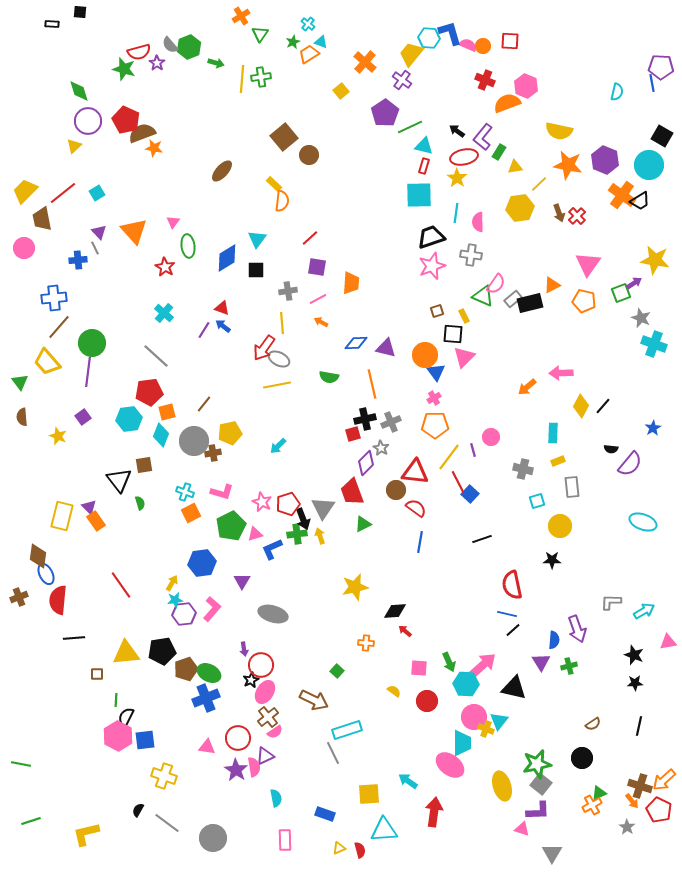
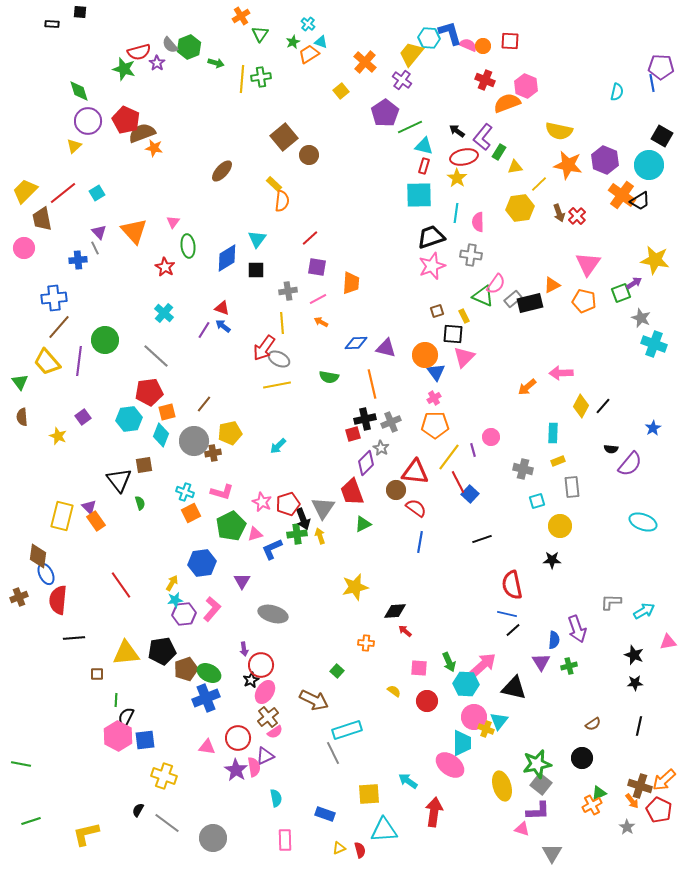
green circle at (92, 343): moved 13 px right, 3 px up
purple line at (88, 372): moved 9 px left, 11 px up
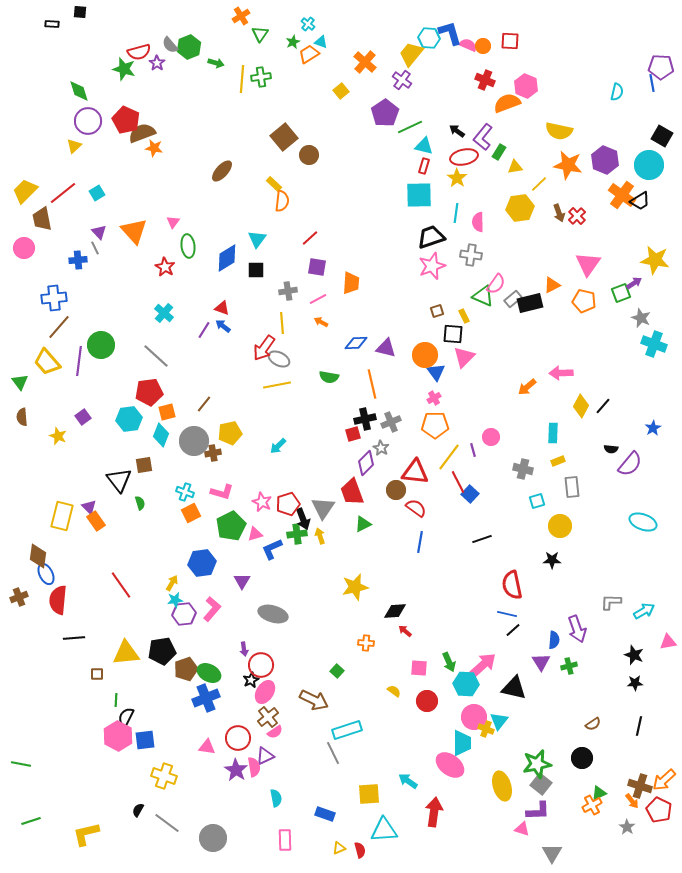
green circle at (105, 340): moved 4 px left, 5 px down
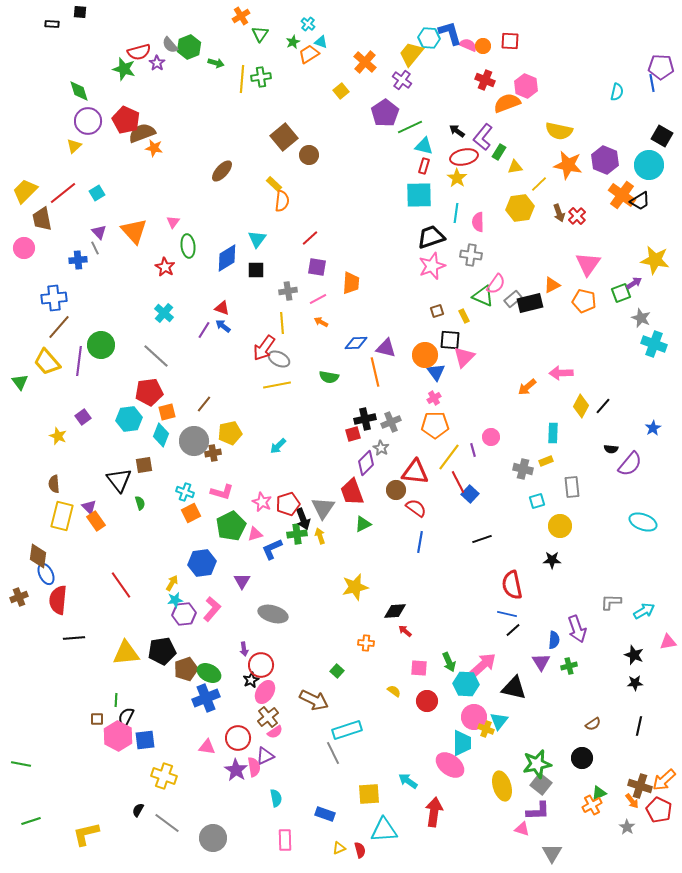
black square at (453, 334): moved 3 px left, 6 px down
orange line at (372, 384): moved 3 px right, 12 px up
brown semicircle at (22, 417): moved 32 px right, 67 px down
yellow rectangle at (558, 461): moved 12 px left
brown square at (97, 674): moved 45 px down
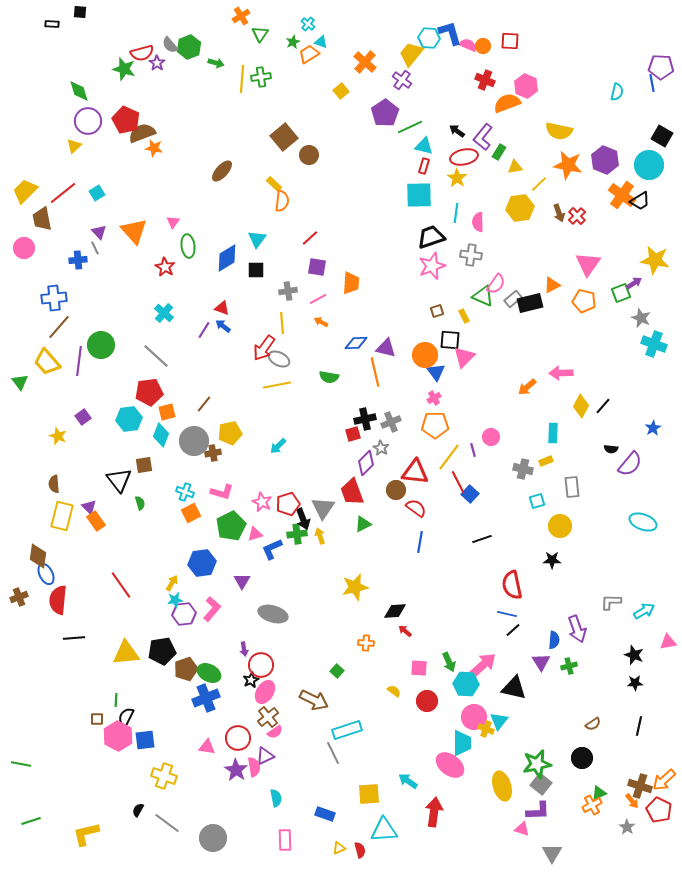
red semicircle at (139, 52): moved 3 px right, 1 px down
